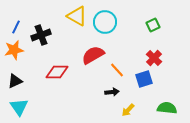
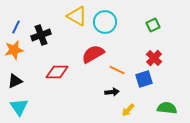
red semicircle: moved 1 px up
orange line: rotated 21 degrees counterclockwise
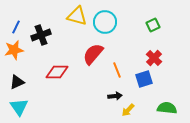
yellow triangle: rotated 15 degrees counterclockwise
red semicircle: rotated 20 degrees counterclockwise
orange line: rotated 42 degrees clockwise
black triangle: moved 2 px right, 1 px down
black arrow: moved 3 px right, 4 px down
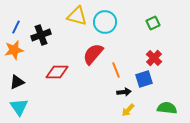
green square: moved 2 px up
orange line: moved 1 px left
black arrow: moved 9 px right, 4 px up
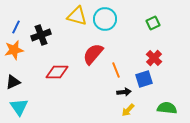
cyan circle: moved 3 px up
black triangle: moved 4 px left
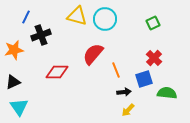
blue line: moved 10 px right, 10 px up
green semicircle: moved 15 px up
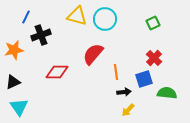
orange line: moved 2 px down; rotated 14 degrees clockwise
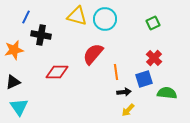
black cross: rotated 30 degrees clockwise
